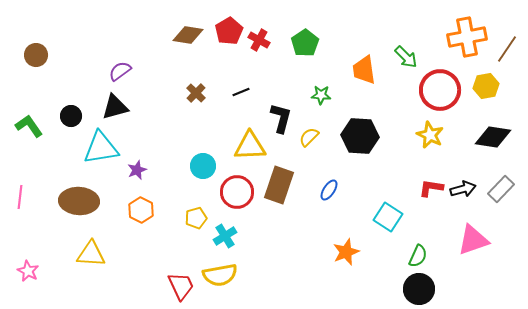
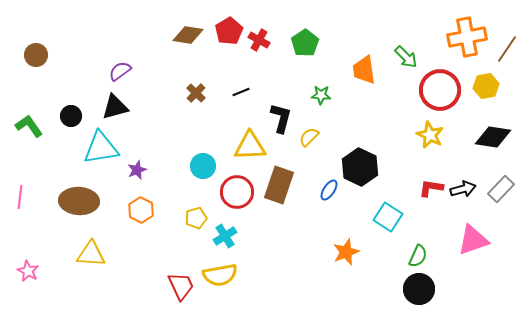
black hexagon at (360, 136): moved 31 px down; rotated 21 degrees clockwise
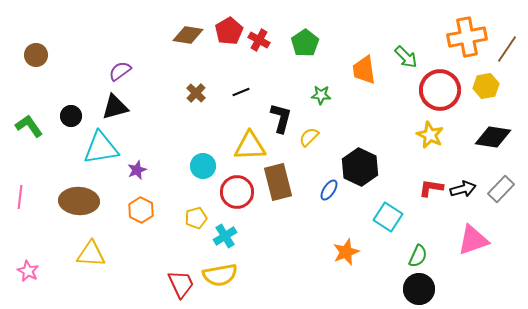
brown rectangle at (279, 185): moved 1 px left, 3 px up; rotated 33 degrees counterclockwise
red trapezoid at (181, 286): moved 2 px up
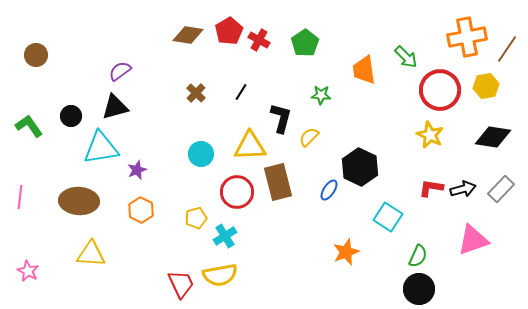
black line at (241, 92): rotated 36 degrees counterclockwise
cyan circle at (203, 166): moved 2 px left, 12 px up
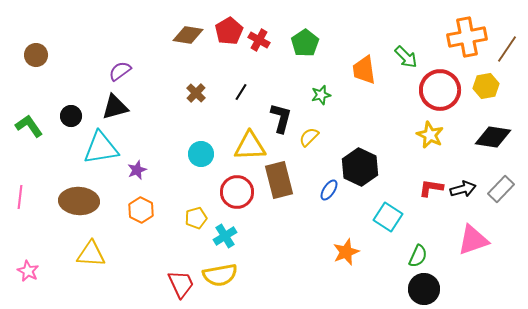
green star at (321, 95): rotated 18 degrees counterclockwise
brown rectangle at (278, 182): moved 1 px right, 2 px up
black circle at (419, 289): moved 5 px right
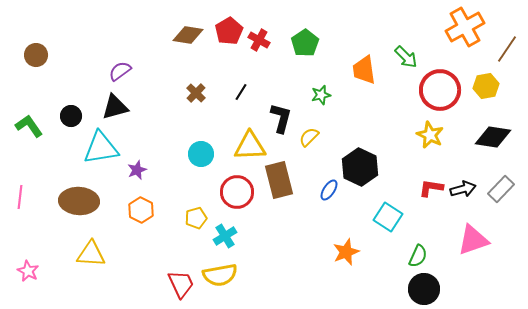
orange cross at (467, 37): moved 2 px left, 10 px up; rotated 18 degrees counterclockwise
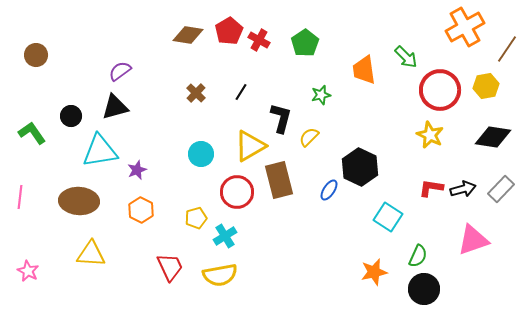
green L-shape at (29, 126): moved 3 px right, 7 px down
yellow triangle at (250, 146): rotated 28 degrees counterclockwise
cyan triangle at (101, 148): moved 1 px left, 3 px down
orange star at (346, 252): moved 28 px right, 20 px down; rotated 8 degrees clockwise
red trapezoid at (181, 284): moved 11 px left, 17 px up
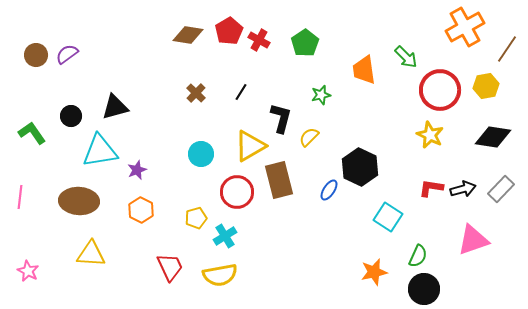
purple semicircle at (120, 71): moved 53 px left, 17 px up
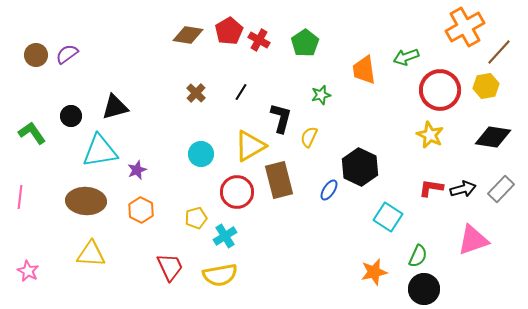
brown line at (507, 49): moved 8 px left, 3 px down; rotated 8 degrees clockwise
green arrow at (406, 57): rotated 115 degrees clockwise
yellow semicircle at (309, 137): rotated 20 degrees counterclockwise
brown ellipse at (79, 201): moved 7 px right
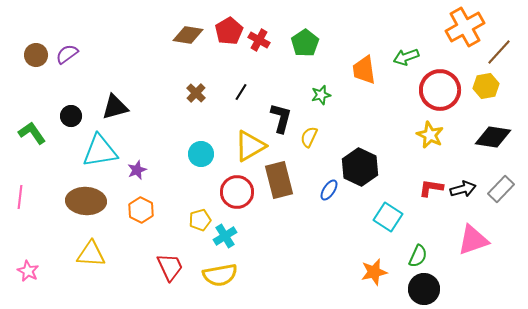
yellow pentagon at (196, 218): moved 4 px right, 2 px down
